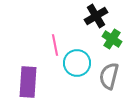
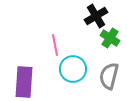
green cross: moved 2 px left, 1 px up
cyan circle: moved 4 px left, 6 px down
purple rectangle: moved 4 px left
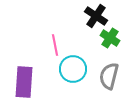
black cross: rotated 25 degrees counterclockwise
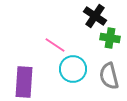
black cross: moved 1 px left
green cross: rotated 24 degrees counterclockwise
pink line: rotated 45 degrees counterclockwise
gray semicircle: rotated 28 degrees counterclockwise
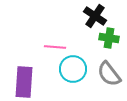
green cross: moved 1 px left
pink line: moved 2 px down; rotated 30 degrees counterclockwise
gray semicircle: moved 2 px up; rotated 24 degrees counterclockwise
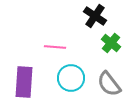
green cross: moved 2 px right, 5 px down; rotated 30 degrees clockwise
cyan circle: moved 2 px left, 9 px down
gray semicircle: moved 10 px down
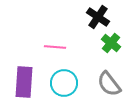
black cross: moved 3 px right, 1 px down
cyan circle: moved 7 px left, 5 px down
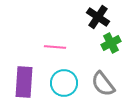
green cross: rotated 24 degrees clockwise
gray semicircle: moved 6 px left
